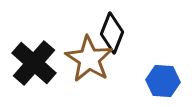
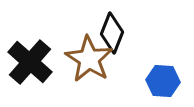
black cross: moved 4 px left, 1 px up
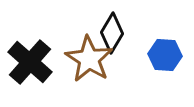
black diamond: rotated 9 degrees clockwise
blue hexagon: moved 2 px right, 26 px up
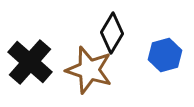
blue hexagon: rotated 20 degrees counterclockwise
brown star: moved 11 px down; rotated 15 degrees counterclockwise
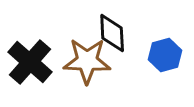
black diamond: rotated 33 degrees counterclockwise
brown star: moved 2 px left, 9 px up; rotated 15 degrees counterclockwise
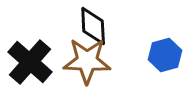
black diamond: moved 19 px left, 7 px up
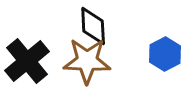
blue hexagon: moved 1 px up; rotated 12 degrees counterclockwise
black cross: moved 3 px left, 1 px up; rotated 9 degrees clockwise
